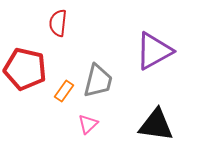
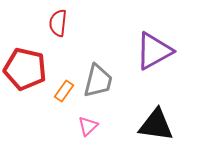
pink triangle: moved 2 px down
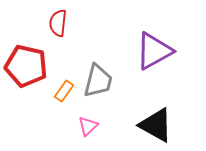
red pentagon: moved 1 px right, 3 px up
black triangle: rotated 21 degrees clockwise
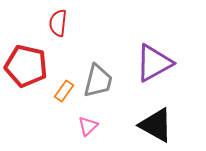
purple triangle: moved 12 px down
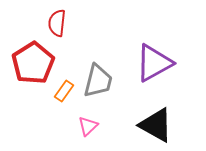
red semicircle: moved 1 px left
red pentagon: moved 7 px right, 3 px up; rotated 27 degrees clockwise
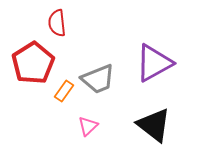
red semicircle: rotated 12 degrees counterclockwise
gray trapezoid: moved 2 px up; rotated 54 degrees clockwise
black triangle: moved 2 px left; rotated 9 degrees clockwise
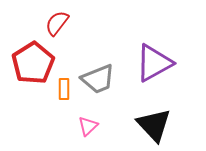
red semicircle: rotated 44 degrees clockwise
orange rectangle: moved 2 px up; rotated 35 degrees counterclockwise
black triangle: rotated 9 degrees clockwise
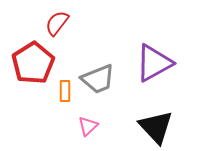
orange rectangle: moved 1 px right, 2 px down
black triangle: moved 2 px right, 2 px down
